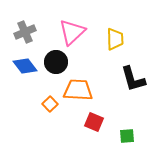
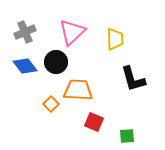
orange square: moved 1 px right
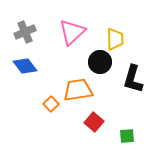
black circle: moved 44 px right
black L-shape: rotated 32 degrees clockwise
orange trapezoid: rotated 12 degrees counterclockwise
red square: rotated 18 degrees clockwise
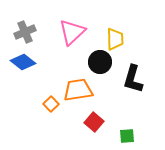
blue diamond: moved 2 px left, 4 px up; rotated 15 degrees counterclockwise
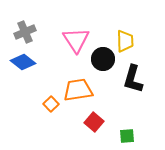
pink triangle: moved 4 px right, 8 px down; rotated 20 degrees counterclockwise
yellow trapezoid: moved 10 px right, 2 px down
black circle: moved 3 px right, 3 px up
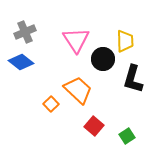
blue diamond: moved 2 px left
orange trapezoid: rotated 52 degrees clockwise
red square: moved 4 px down
green square: rotated 28 degrees counterclockwise
